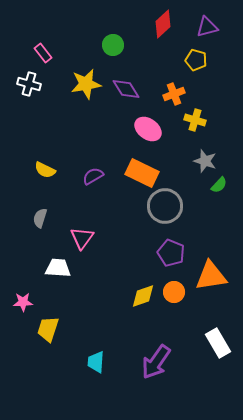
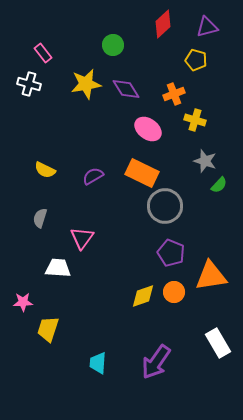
cyan trapezoid: moved 2 px right, 1 px down
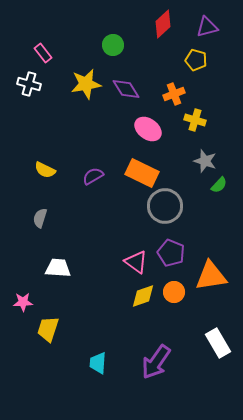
pink triangle: moved 54 px right, 24 px down; rotated 30 degrees counterclockwise
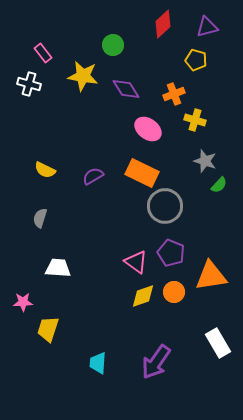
yellow star: moved 3 px left, 8 px up; rotated 20 degrees clockwise
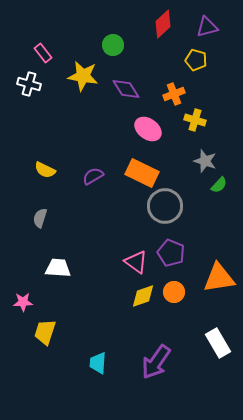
orange triangle: moved 8 px right, 2 px down
yellow trapezoid: moved 3 px left, 3 px down
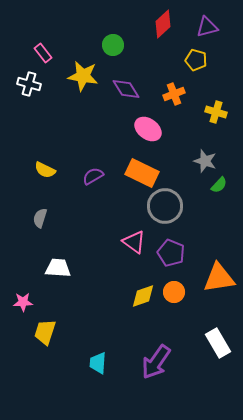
yellow cross: moved 21 px right, 8 px up
pink triangle: moved 2 px left, 20 px up
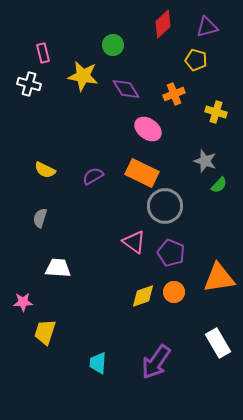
pink rectangle: rotated 24 degrees clockwise
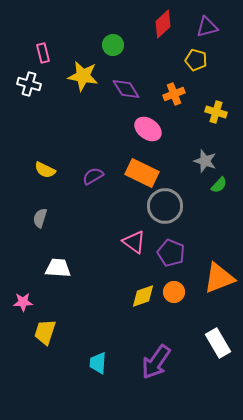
orange triangle: rotated 12 degrees counterclockwise
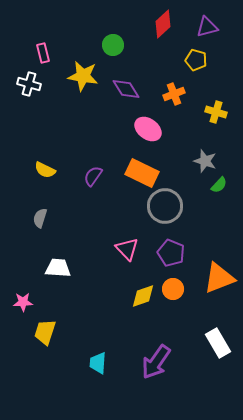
purple semicircle: rotated 25 degrees counterclockwise
pink triangle: moved 7 px left, 7 px down; rotated 10 degrees clockwise
orange circle: moved 1 px left, 3 px up
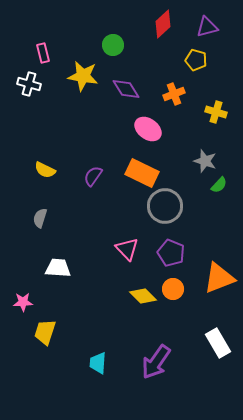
yellow diamond: rotated 64 degrees clockwise
